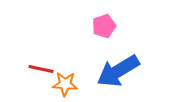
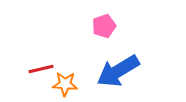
red line: rotated 25 degrees counterclockwise
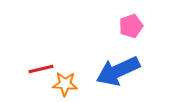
pink pentagon: moved 27 px right
blue arrow: rotated 6 degrees clockwise
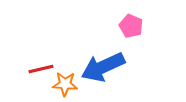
pink pentagon: rotated 30 degrees counterclockwise
blue arrow: moved 15 px left, 4 px up
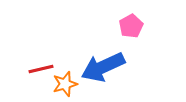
pink pentagon: rotated 20 degrees clockwise
orange star: rotated 20 degrees counterclockwise
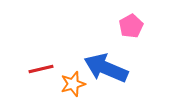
blue arrow: moved 3 px right, 1 px down; rotated 48 degrees clockwise
orange star: moved 8 px right
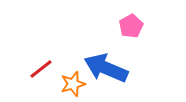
red line: rotated 25 degrees counterclockwise
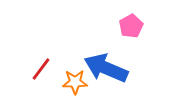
red line: rotated 15 degrees counterclockwise
orange star: moved 2 px right, 2 px up; rotated 15 degrees clockwise
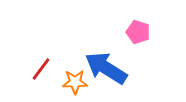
pink pentagon: moved 7 px right, 6 px down; rotated 25 degrees counterclockwise
blue arrow: rotated 9 degrees clockwise
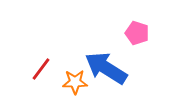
pink pentagon: moved 1 px left, 1 px down
